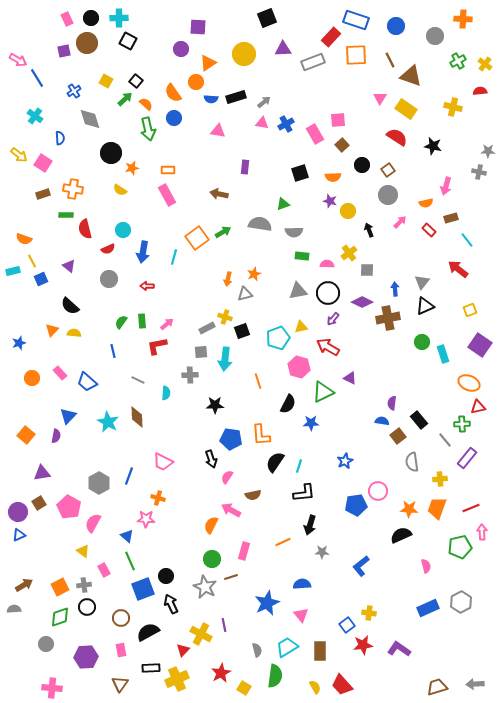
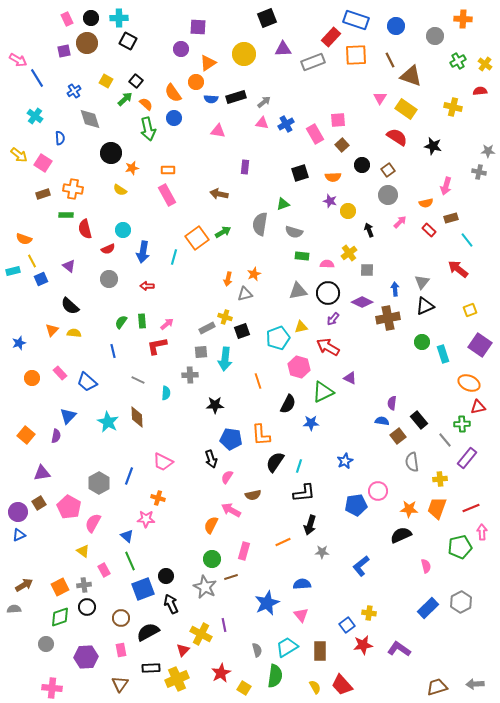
gray semicircle at (260, 224): rotated 90 degrees counterclockwise
gray semicircle at (294, 232): rotated 18 degrees clockwise
blue rectangle at (428, 608): rotated 20 degrees counterclockwise
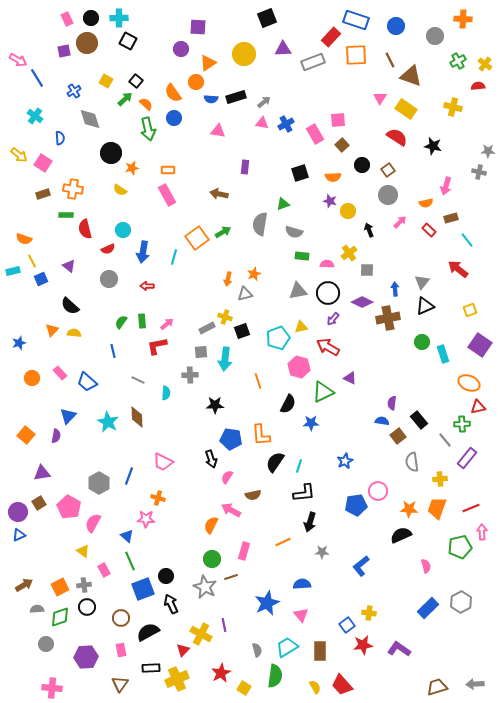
red semicircle at (480, 91): moved 2 px left, 5 px up
black arrow at (310, 525): moved 3 px up
gray semicircle at (14, 609): moved 23 px right
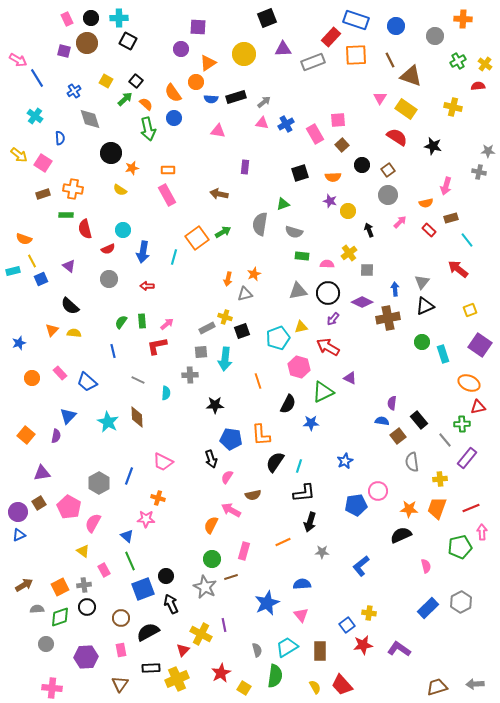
purple square at (64, 51): rotated 24 degrees clockwise
